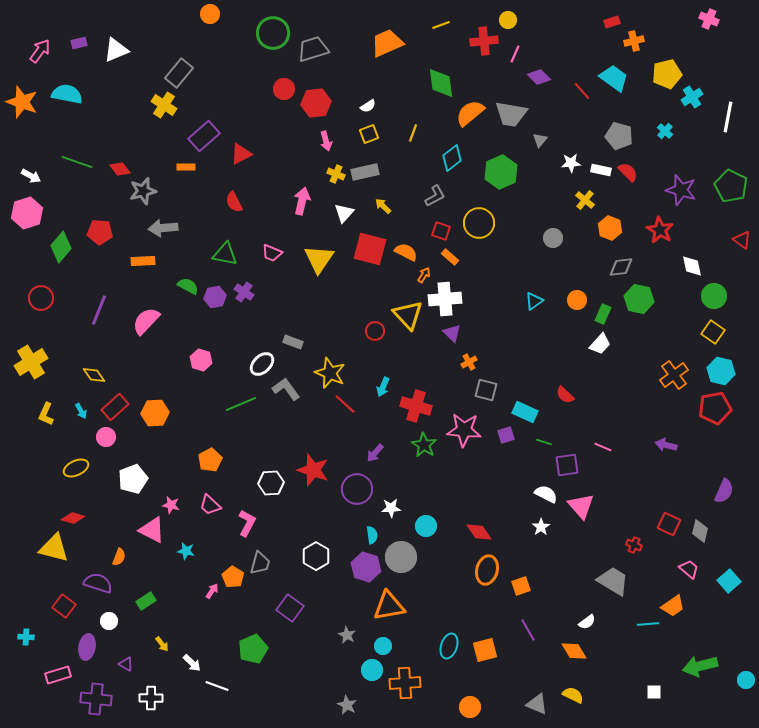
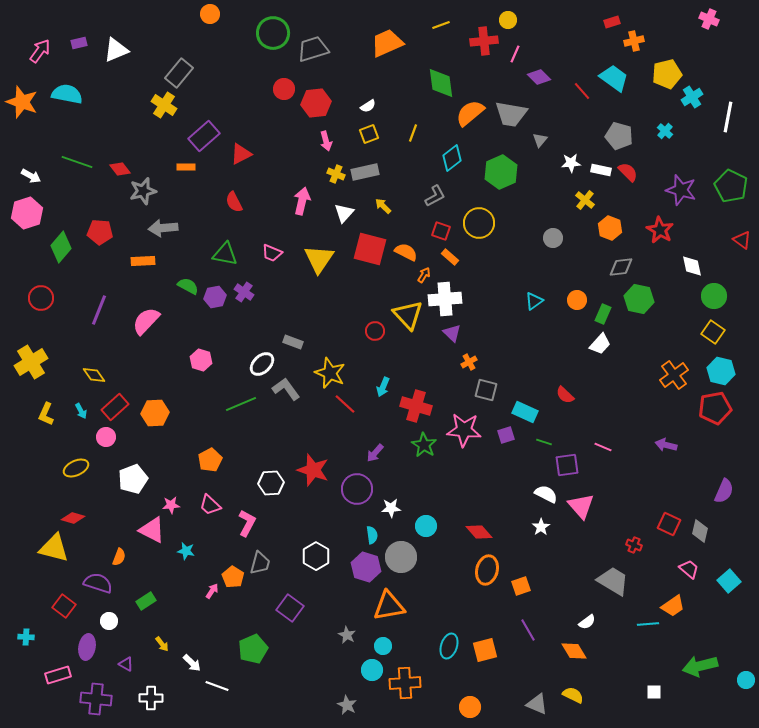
pink star at (171, 505): rotated 18 degrees counterclockwise
red diamond at (479, 532): rotated 8 degrees counterclockwise
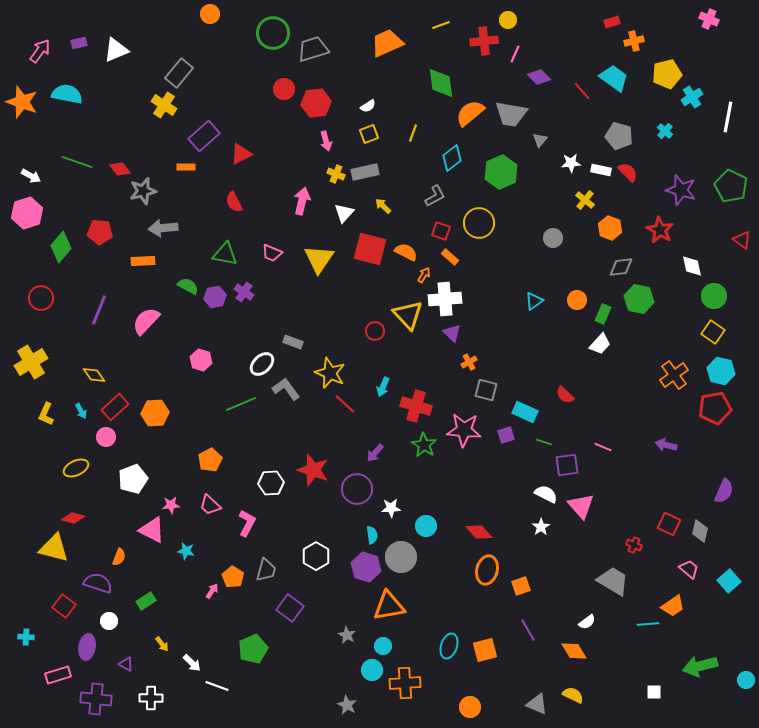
gray trapezoid at (260, 563): moved 6 px right, 7 px down
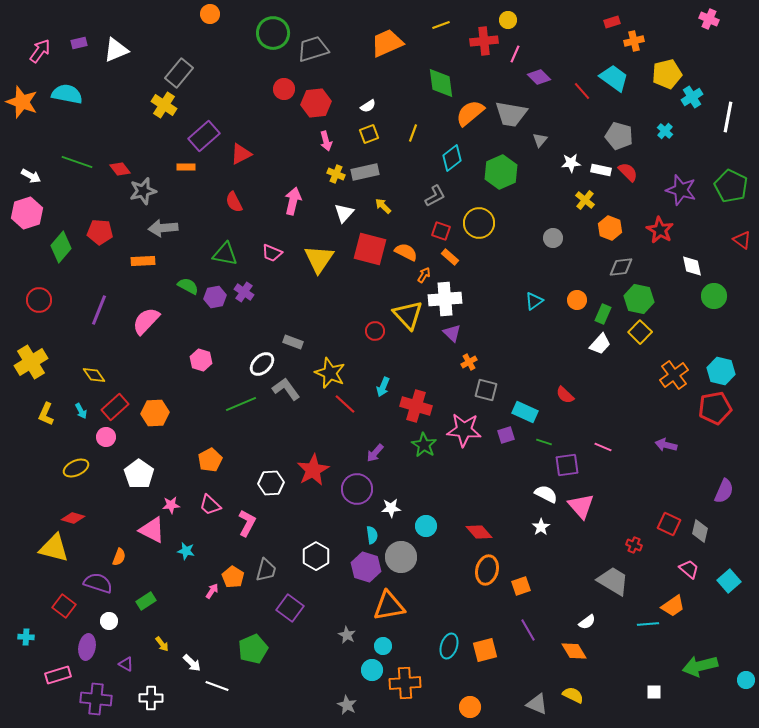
pink arrow at (302, 201): moved 9 px left
red circle at (41, 298): moved 2 px left, 2 px down
yellow square at (713, 332): moved 73 px left; rotated 10 degrees clockwise
red star at (313, 470): rotated 24 degrees clockwise
white pentagon at (133, 479): moved 6 px right, 5 px up; rotated 16 degrees counterclockwise
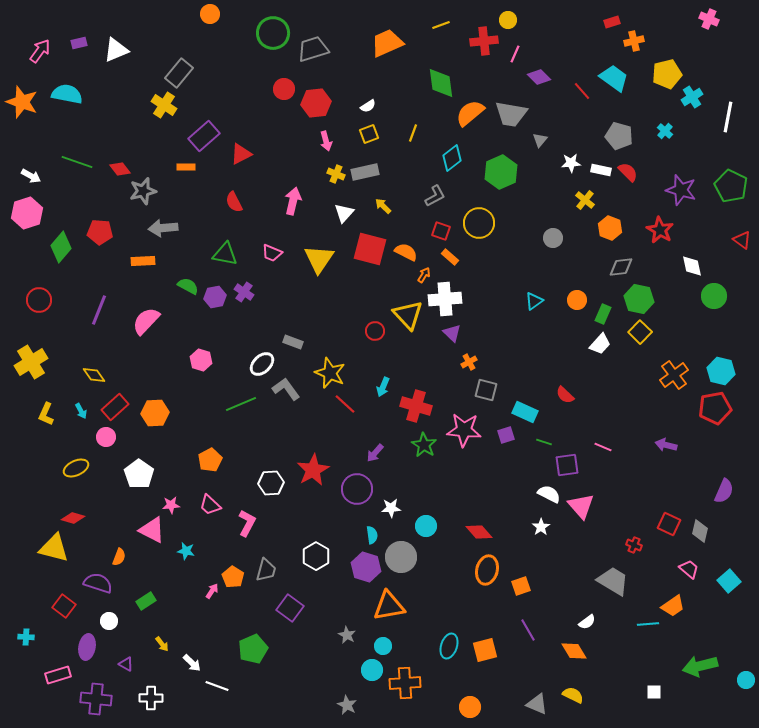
white semicircle at (546, 494): moved 3 px right
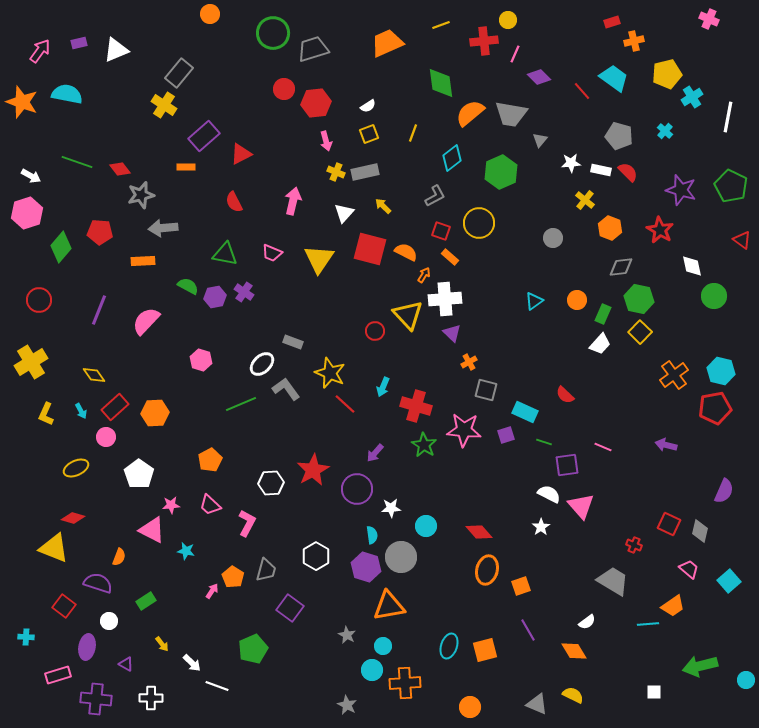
yellow cross at (336, 174): moved 2 px up
gray star at (143, 191): moved 2 px left, 4 px down
yellow triangle at (54, 548): rotated 8 degrees clockwise
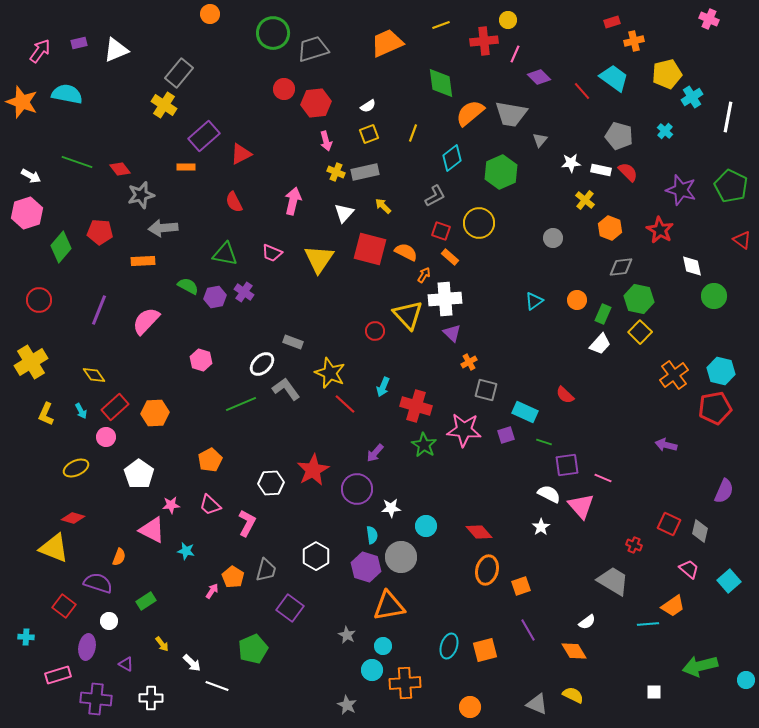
pink line at (603, 447): moved 31 px down
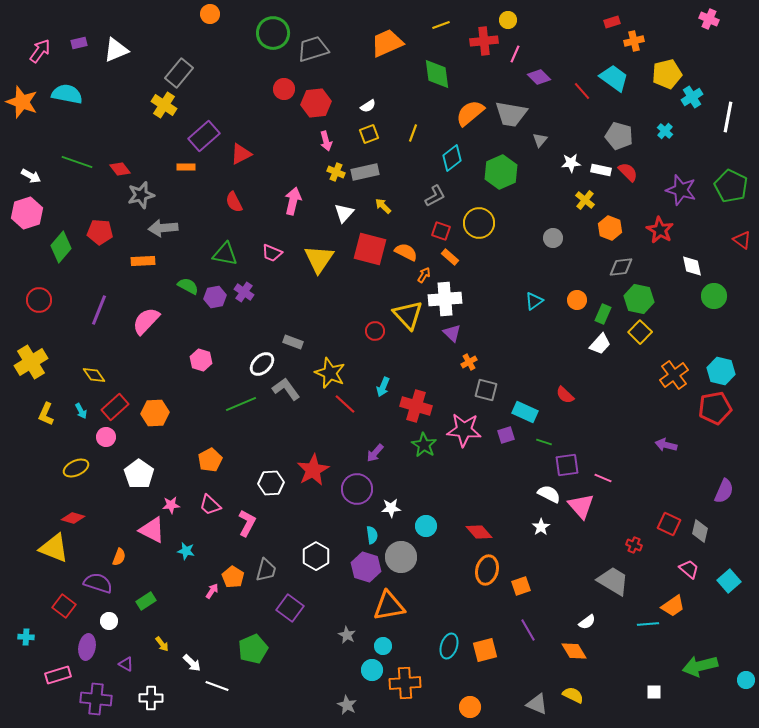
green diamond at (441, 83): moved 4 px left, 9 px up
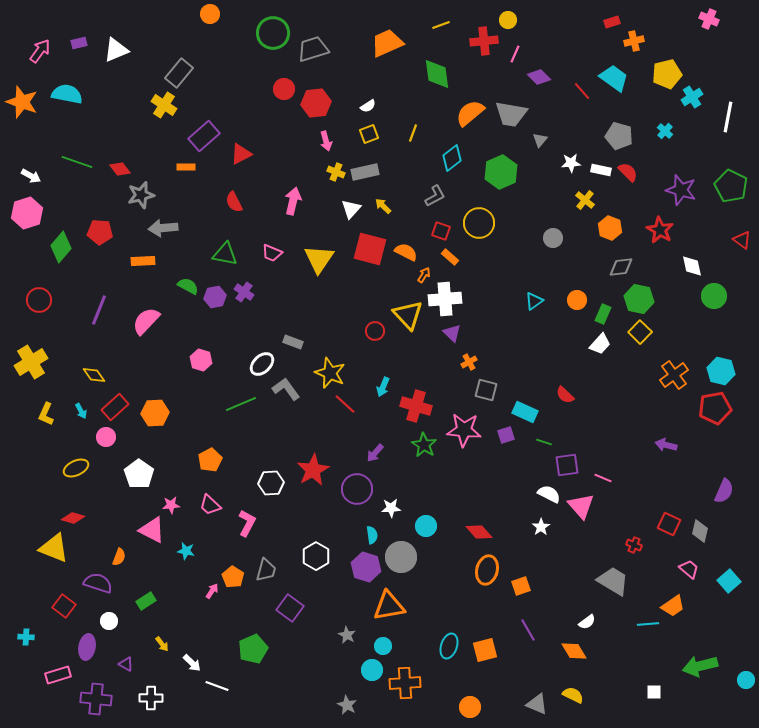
white triangle at (344, 213): moved 7 px right, 4 px up
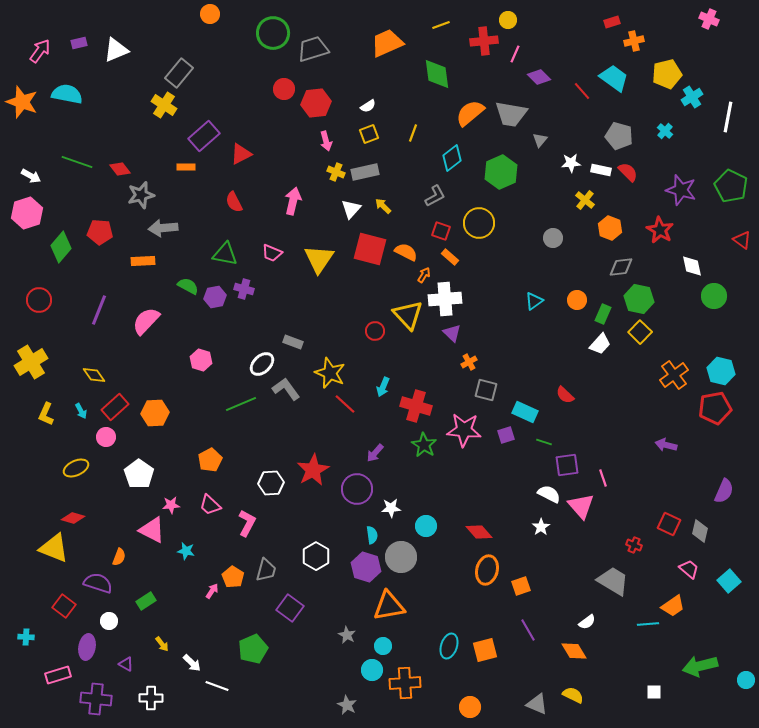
purple cross at (244, 292): moved 3 px up; rotated 18 degrees counterclockwise
pink line at (603, 478): rotated 48 degrees clockwise
